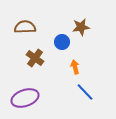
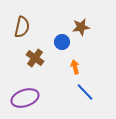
brown semicircle: moved 3 px left; rotated 105 degrees clockwise
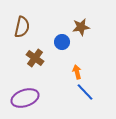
orange arrow: moved 2 px right, 5 px down
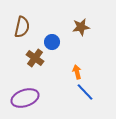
blue circle: moved 10 px left
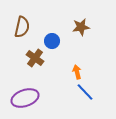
blue circle: moved 1 px up
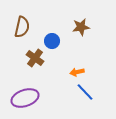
orange arrow: rotated 88 degrees counterclockwise
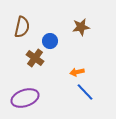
blue circle: moved 2 px left
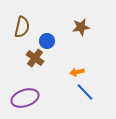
blue circle: moved 3 px left
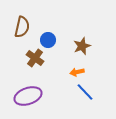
brown star: moved 1 px right, 19 px down; rotated 12 degrees counterclockwise
blue circle: moved 1 px right, 1 px up
purple ellipse: moved 3 px right, 2 px up
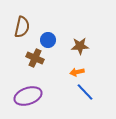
brown star: moved 2 px left; rotated 18 degrees clockwise
brown cross: rotated 12 degrees counterclockwise
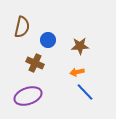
brown cross: moved 5 px down
